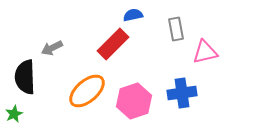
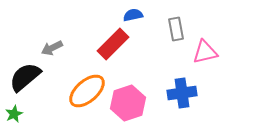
black semicircle: rotated 52 degrees clockwise
pink hexagon: moved 6 px left, 2 px down
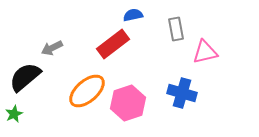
red rectangle: rotated 8 degrees clockwise
blue cross: rotated 24 degrees clockwise
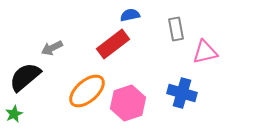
blue semicircle: moved 3 px left
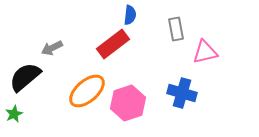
blue semicircle: rotated 108 degrees clockwise
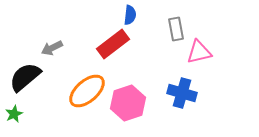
pink triangle: moved 6 px left
